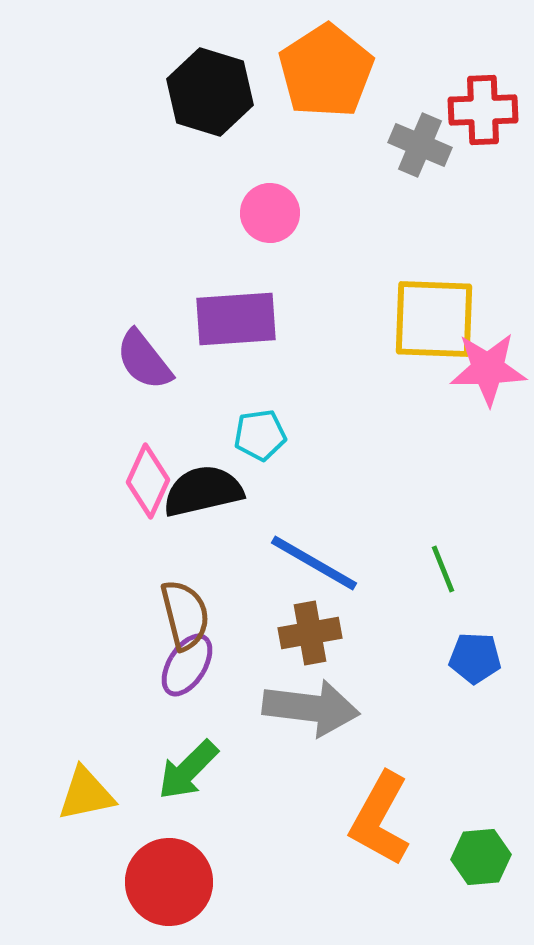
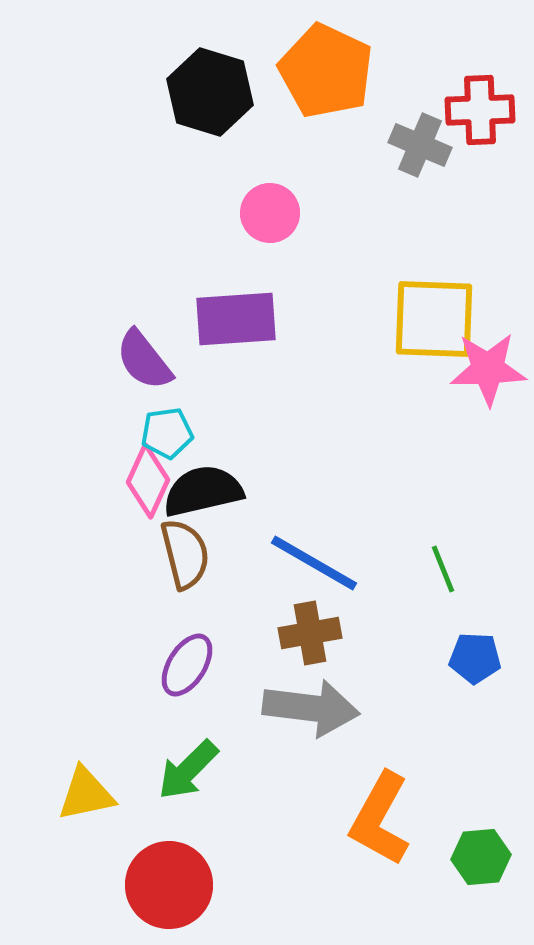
orange pentagon: rotated 14 degrees counterclockwise
red cross: moved 3 px left
cyan pentagon: moved 93 px left, 2 px up
brown semicircle: moved 61 px up
red circle: moved 3 px down
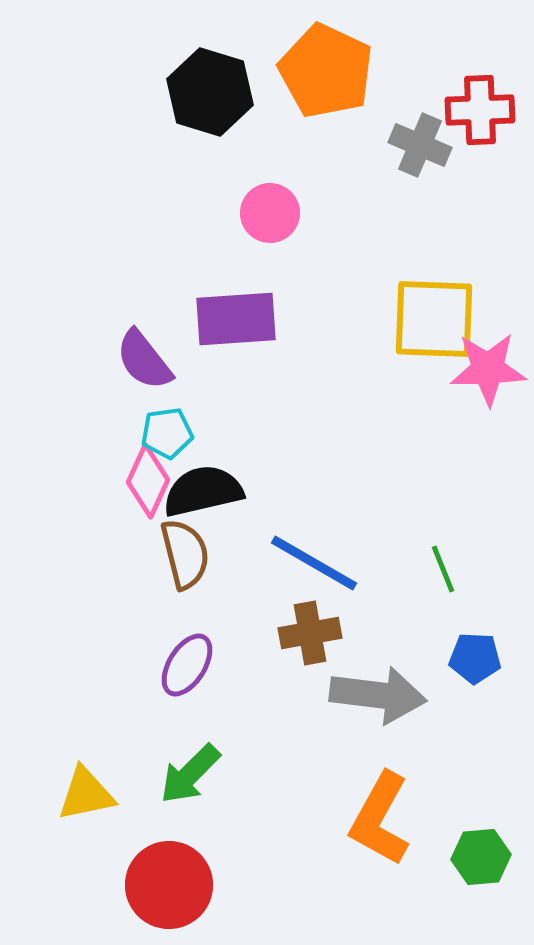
gray arrow: moved 67 px right, 13 px up
green arrow: moved 2 px right, 4 px down
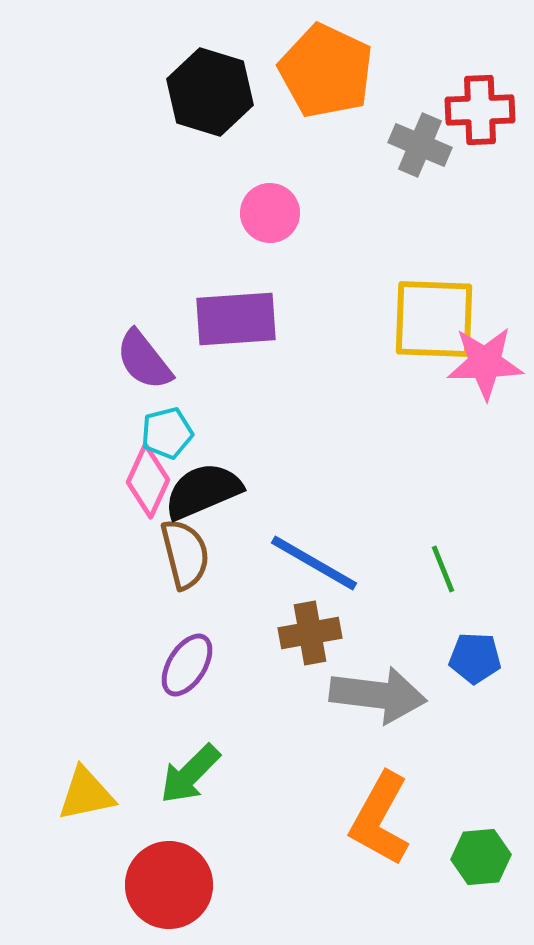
pink star: moved 3 px left, 6 px up
cyan pentagon: rotated 6 degrees counterclockwise
black semicircle: rotated 10 degrees counterclockwise
